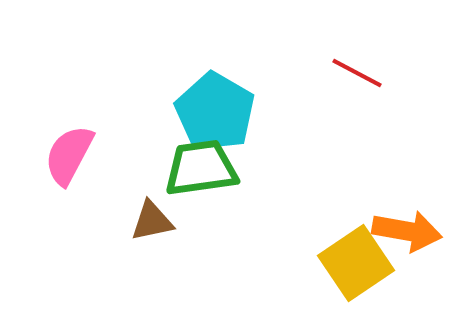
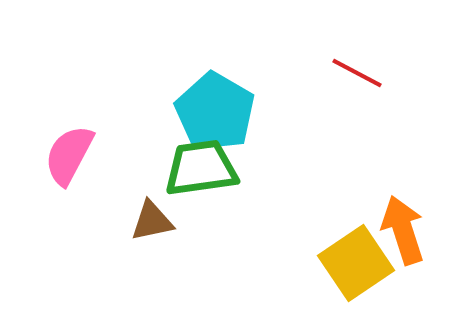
orange arrow: moved 4 px left, 1 px up; rotated 118 degrees counterclockwise
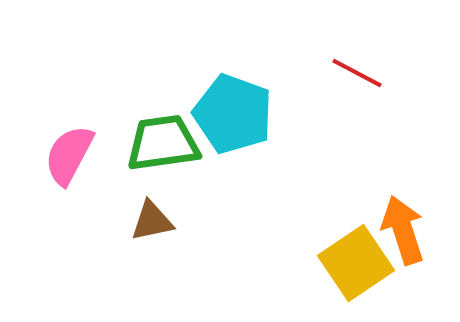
cyan pentagon: moved 18 px right, 2 px down; rotated 10 degrees counterclockwise
green trapezoid: moved 38 px left, 25 px up
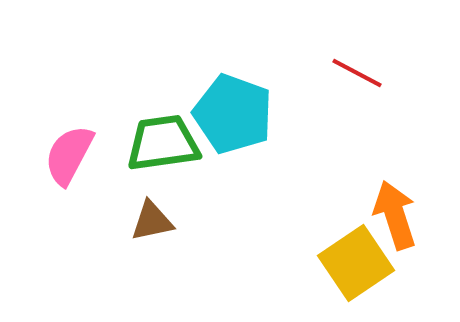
orange arrow: moved 8 px left, 15 px up
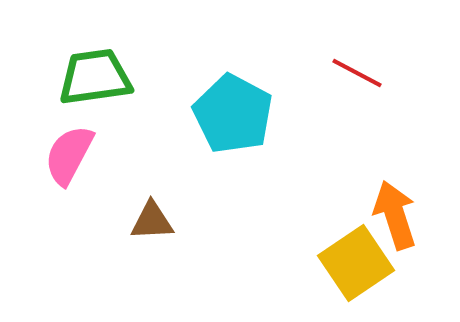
cyan pentagon: rotated 8 degrees clockwise
green trapezoid: moved 68 px left, 66 px up
brown triangle: rotated 9 degrees clockwise
